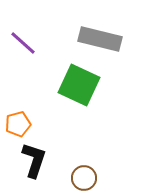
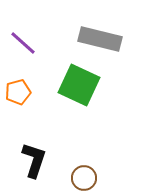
orange pentagon: moved 32 px up
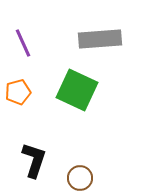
gray rectangle: rotated 18 degrees counterclockwise
purple line: rotated 24 degrees clockwise
green square: moved 2 px left, 5 px down
brown circle: moved 4 px left
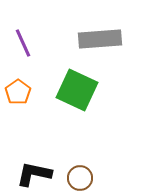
orange pentagon: rotated 20 degrees counterclockwise
black L-shape: moved 14 px down; rotated 96 degrees counterclockwise
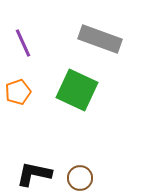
gray rectangle: rotated 24 degrees clockwise
orange pentagon: rotated 15 degrees clockwise
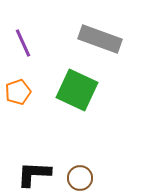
black L-shape: rotated 9 degrees counterclockwise
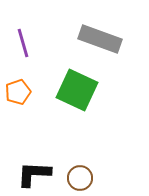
purple line: rotated 8 degrees clockwise
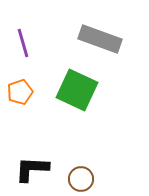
orange pentagon: moved 2 px right
black L-shape: moved 2 px left, 5 px up
brown circle: moved 1 px right, 1 px down
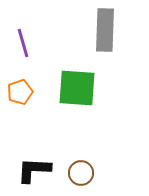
gray rectangle: moved 5 px right, 9 px up; rotated 72 degrees clockwise
green square: moved 2 px up; rotated 21 degrees counterclockwise
black L-shape: moved 2 px right, 1 px down
brown circle: moved 6 px up
